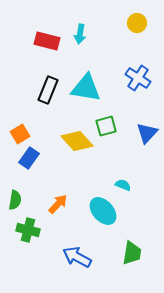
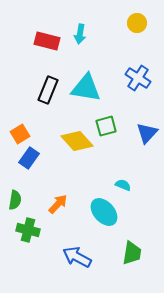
cyan ellipse: moved 1 px right, 1 px down
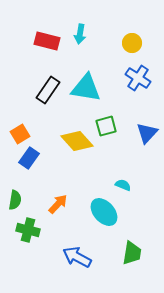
yellow circle: moved 5 px left, 20 px down
black rectangle: rotated 12 degrees clockwise
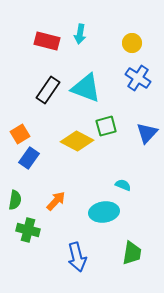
cyan triangle: rotated 12 degrees clockwise
yellow diamond: rotated 20 degrees counterclockwise
orange arrow: moved 2 px left, 3 px up
cyan ellipse: rotated 56 degrees counterclockwise
blue arrow: rotated 132 degrees counterclockwise
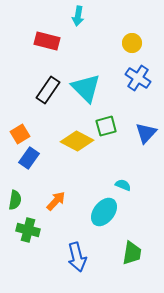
cyan arrow: moved 2 px left, 18 px up
cyan triangle: rotated 24 degrees clockwise
blue triangle: moved 1 px left
cyan ellipse: rotated 44 degrees counterclockwise
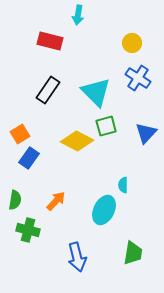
cyan arrow: moved 1 px up
red rectangle: moved 3 px right
cyan triangle: moved 10 px right, 4 px down
cyan semicircle: rotated 112 degrees counterclockwise
cyan ellipse: moved 2 px up; rotated 12 degrees counterclockwise
green trapezoid: moved 1 px right
